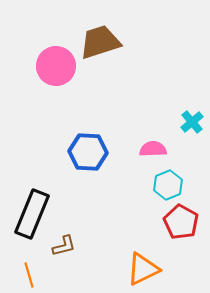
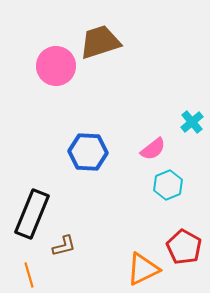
pink semicircle: rotated 144 degrees clockwise
red pentagon: moved 3 px right, 25 px down
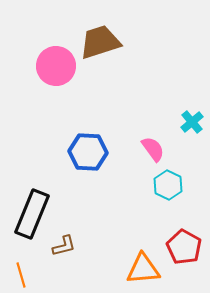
pink semicircle: rotated 88 degrees counterclockwise
cyan hexagon: rotated 12 degrees counterclockwise
orange triangle: rotated 21 degrees clockwise
orange line: moved 8 px left
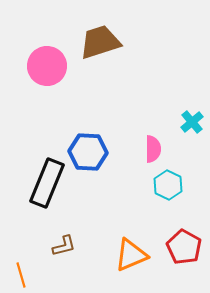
pink circle: moved 9 px left
pink semicircle: rotated 36 degrees clockwise
black rectangle: moved 15 px right, 31 px up
orange triangle: moved 12 px left, 14 px up; rotated 18 degrees counterclockwise
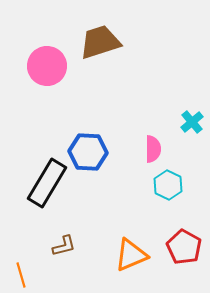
black rectangle: rotated 9 degrees clockwise
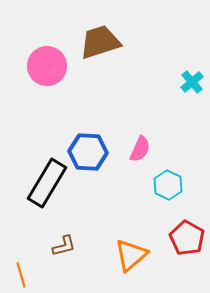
cyan cross: moved 40 px up
pink semicircle: moved 13 px left; rotated 24 degrees clockwise
red pentagon: moved 3 px right, 9 px up
orange triangle: rotated 18 degrees counterclockwise
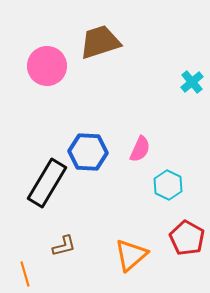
orange line: moved 4 px right, 1 px up
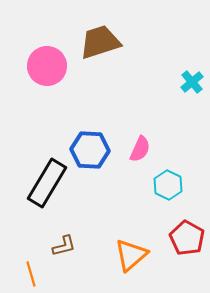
blue hexagon: moved 2 px right, 2 px up
orange line: moved 6 px right
